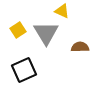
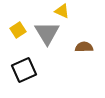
gray triangle: moved 1 px right
brown semicircle: moved 4 px right
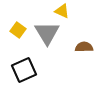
yellow square: rotated 21 degrees counterclockwise
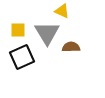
yellow square: rotated 35 degrees counterclockwise
brown semicircle: moved 13 px left
black square: moved 2 px left, 13 px up
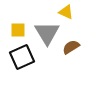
yellow triangle: moved 4 px right, 1 px down
brown semicircle: rotated 30 degrees counterclockwise
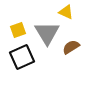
yellow square: rotated 21 degrees counterclockwise
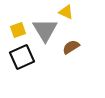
gray triangle: moved 2 px left, 3 px up
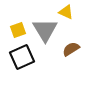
brown semicircle: moved 2 px down
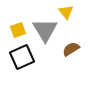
yellow triangle: rotated 28 degrees clockwise
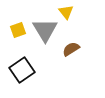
black square: moved 13 px down; rotated 10 degrees counterclockwise
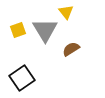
black square: moved 8 px down
